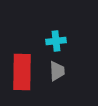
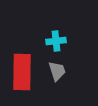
gray trapezoid: rotated 15 degrees counterclockwise
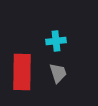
gray trapezoid: moved 1 px right, 2 px down
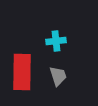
gray trapezoid: moved 3 px down
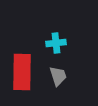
cyan cross: moved 2 px down
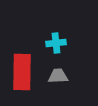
gray trapezoid: rotated 75 degrees counterclockwise
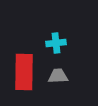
red rectangle: moved 2 px right
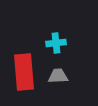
red rectangle: rotated 6 degrees counterclockwise
